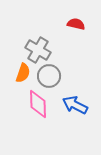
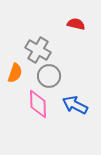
orange semicircle: moved 8 px left
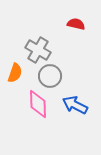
gray circle: moved 1 px right
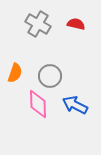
gray cross: moved 26 px up
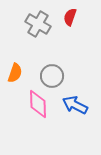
red semicircle: moved 6 px left, 7 px up; rotated 84 degrees counterclockwise
gray circle: moved 2 px right
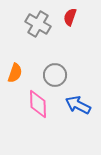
gray circle: moved 3 px right, 1 px up
blue arrow: moved 3 px right
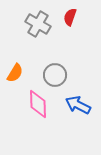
orange semicircle: rotated 12 degrees clockwise
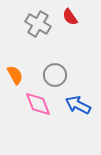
red semicircle: rotated 54 degrees counterclockwise
orange semicircle: moved 2 px down; rotated 60 degrees counterclockwise
pink diamond: rotated 20 degrees counterclockwise
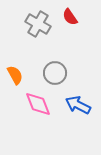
gray circle: moved 2 px up
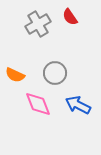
gray cross: rotated 30 degrees clockwise
orange semicircle: rotated 144 degrees clockwise
